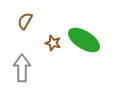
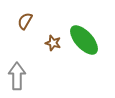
green ellipse: rotated 16 degrees clockwise
gray arrow: moved 5 px left, 8 px down
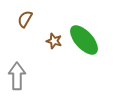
brown semicircle: moved 2 px up
brown star: moved 1 px right, 2 px up
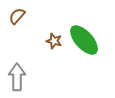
brown semicircle: moved 8 px left, 3 px up; rotated 12 degrees clockwise
gray arrow: moved 1 px down
